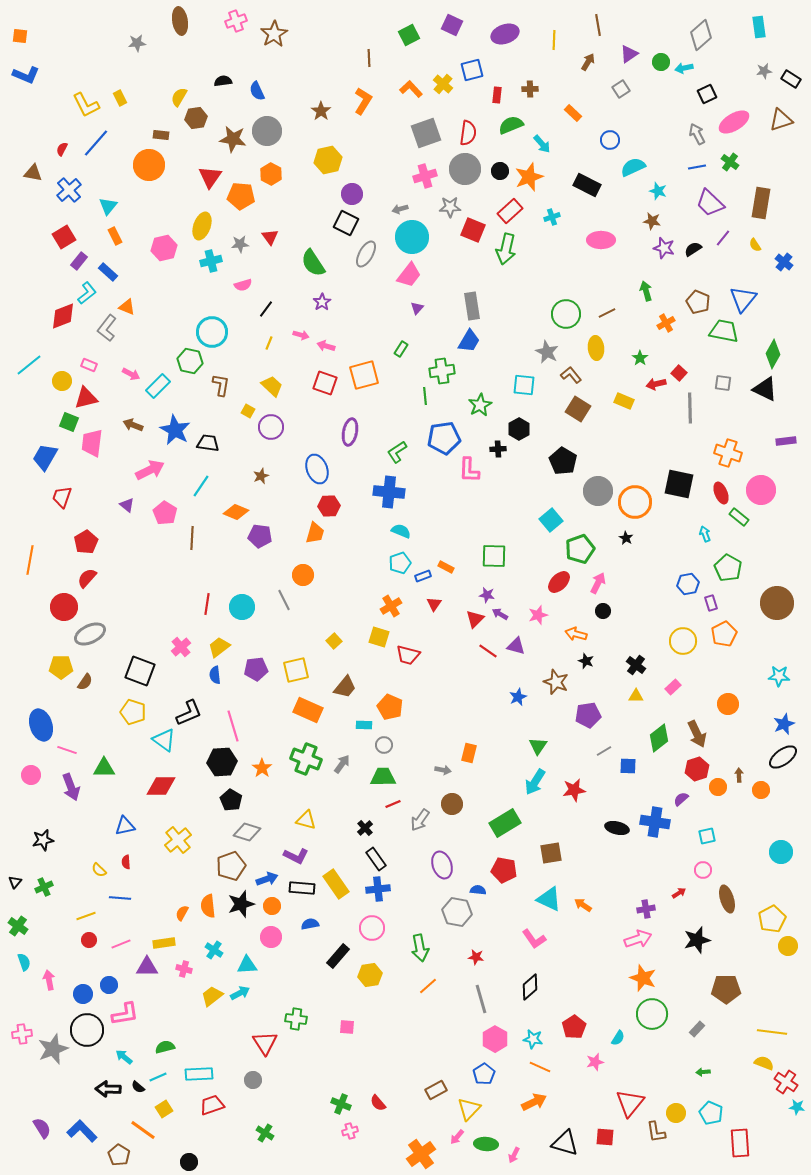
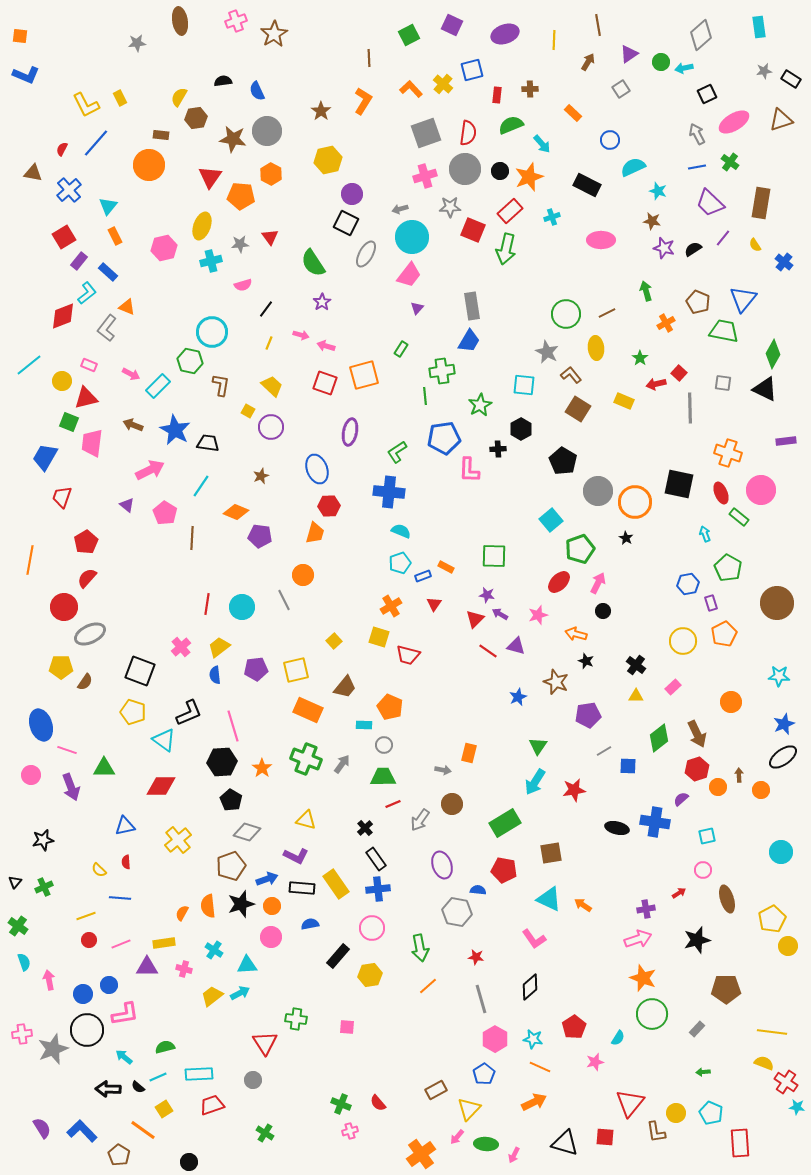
black hexagon at (519, 429): moved 2 px right
orange circle at (728, 704): moved 3 px right, 2 px up
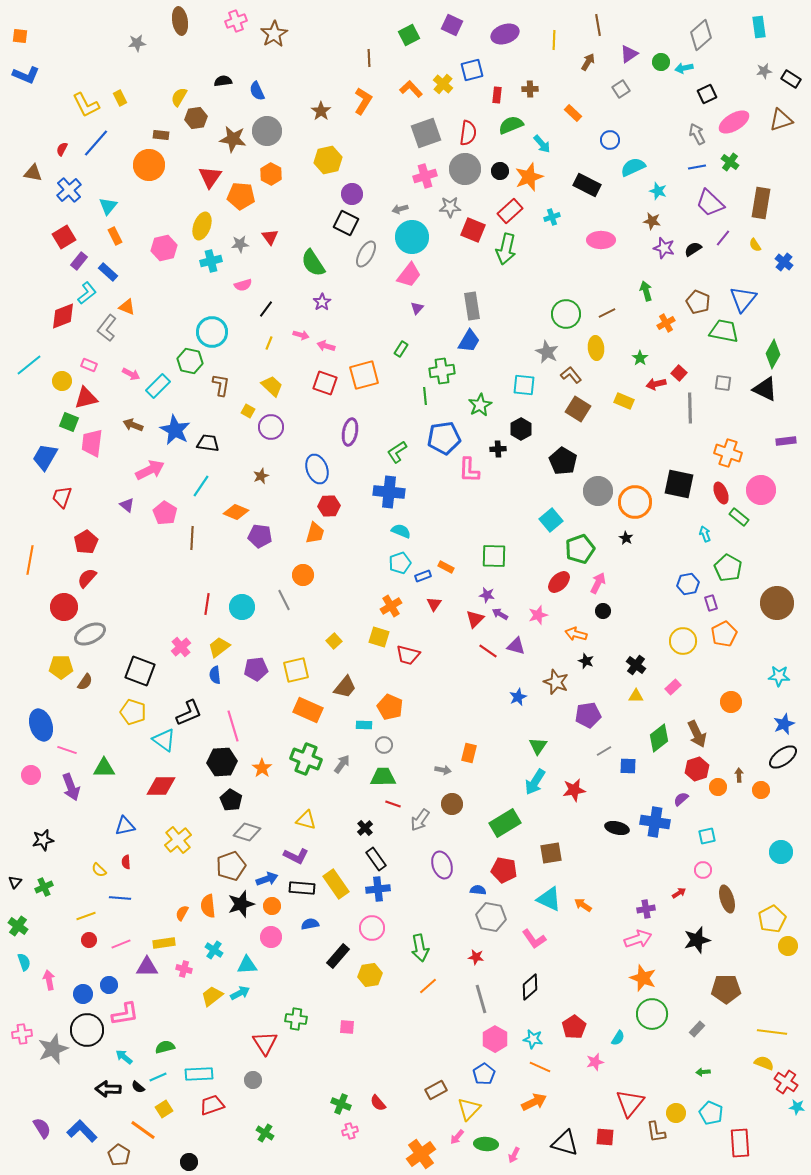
red line at (393, 804): rotated 42 degrees clockwise
gray hexagon at (457, 912): moved 34 px right, 5 px down
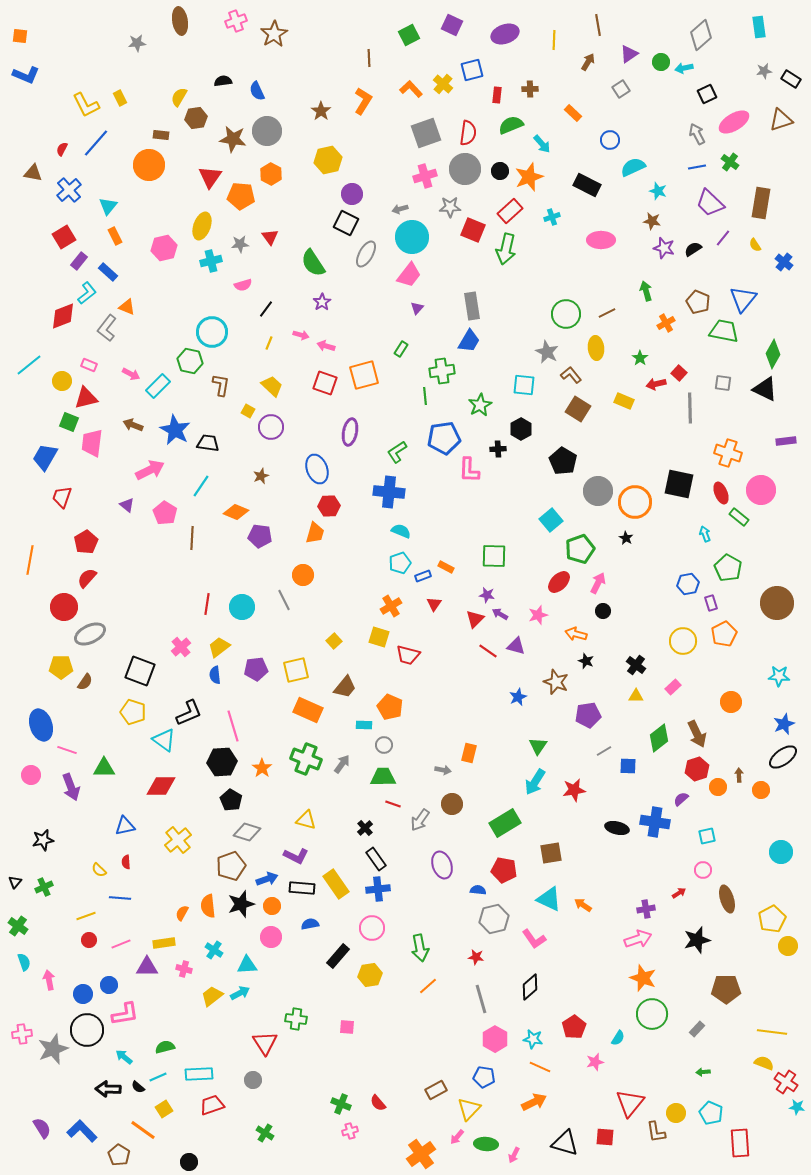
gray hexagon at (491, 917): moved 3 px right, 2 px down; rotated 24 degrees counterclockwise
blue pentagon at (484, 1074): moved 3 px down; rotated 30 degrees counterclockwise
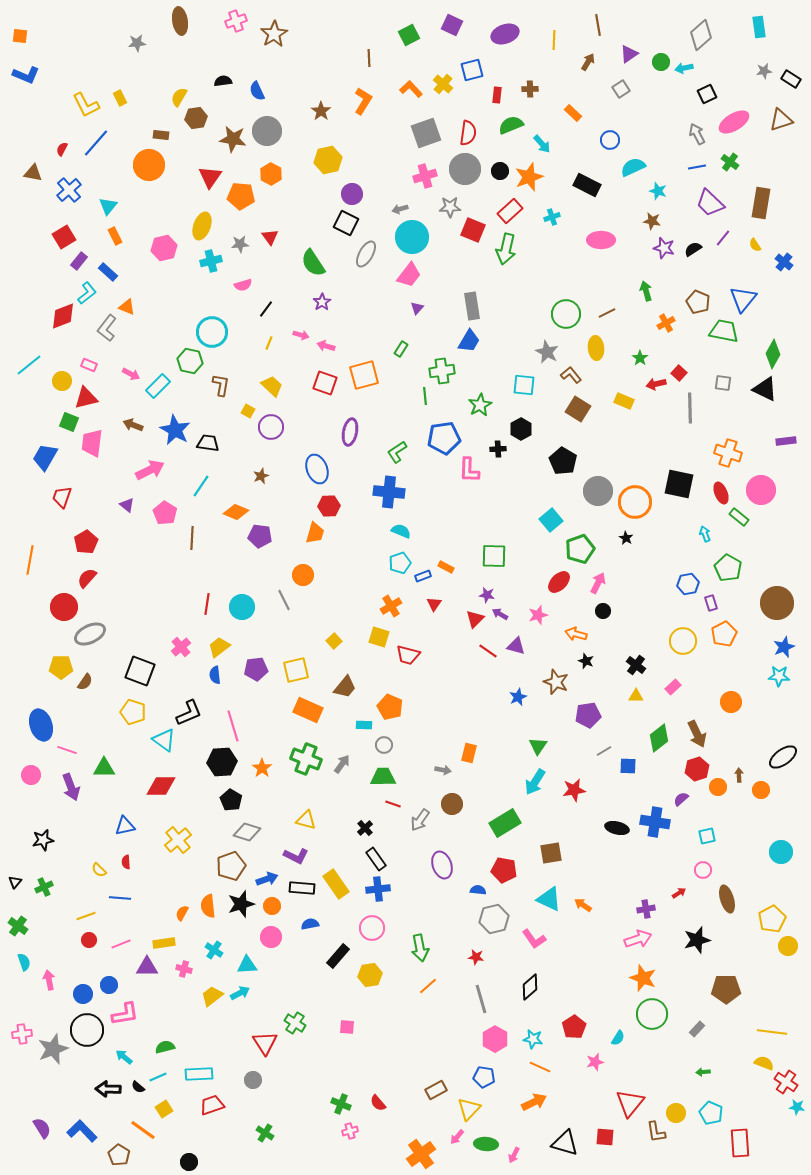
blue star at (784, 724): moved 77 px up
green cross at (296, 1019): moved 1 px left, 4 px down; rotated 25 degrees clockwise
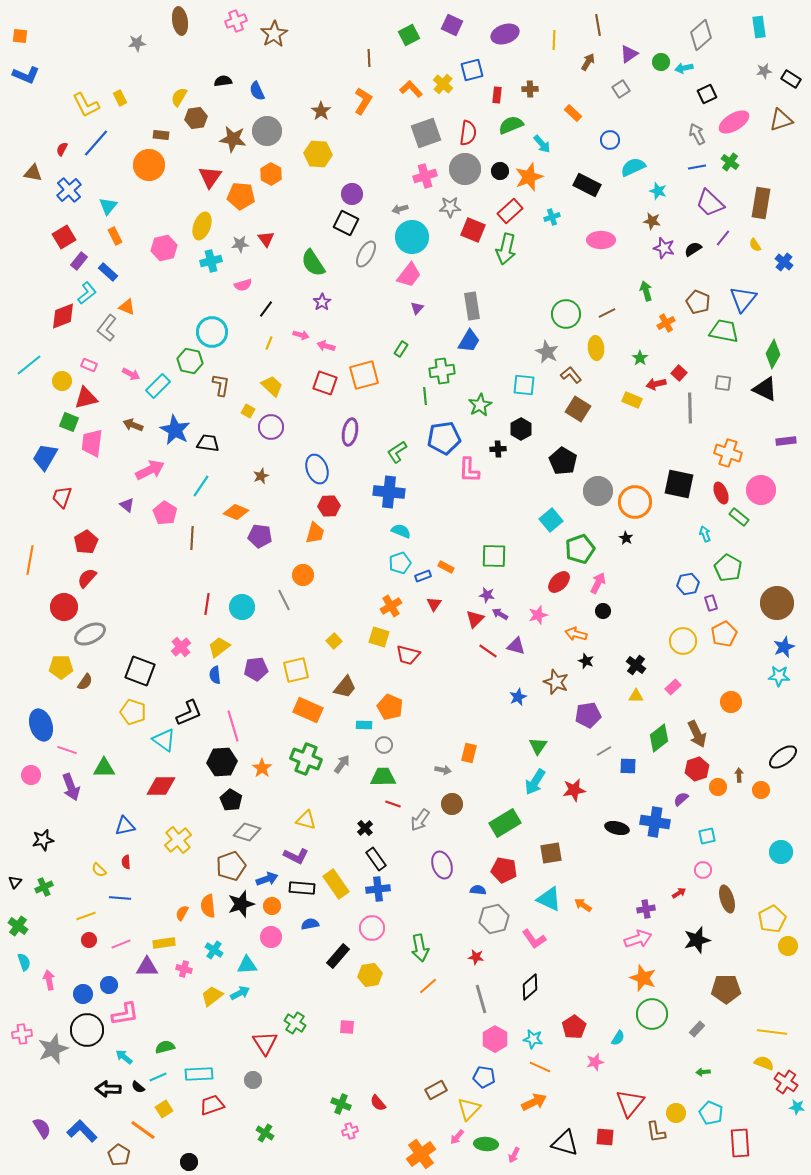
yellow hexagon at (328, 160): moved 10 px left, 6 px up; rotated 16 degrees clockwise
red triangle at (270, 237): moved 4 px left, 2 px down
yellow rectangle at (624, 401): moved 8 px right, 1 px up
